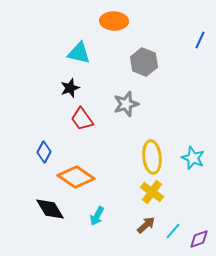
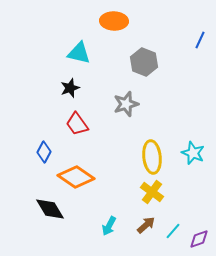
red trapezoid: moved 5 px left, 5 px down
cyan star: moved 5 px up
cyan arrow: moved 12 px right, 10 px down
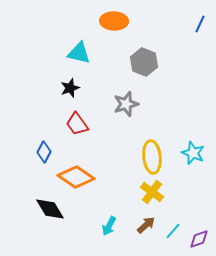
blue line: moved 16 px up
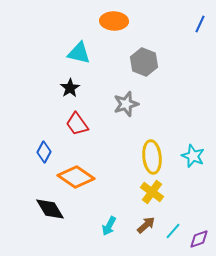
black star: rotated 12 degrees counterclockwise
cyan star: moved 3 px down
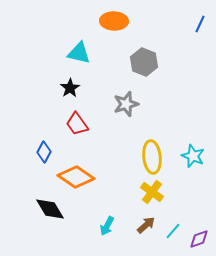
cyan arrow: moved 2 px left
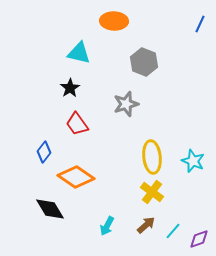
blue diamond: rotated 10 degrees clockwise
cyan star: moved 5 px down
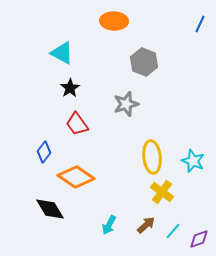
cyan triangle: moved 17 px left; rotated 15 degrees clockwise
yellow cross: moved 10 px right
cyan arrow: moved 2 px right, 1 px up
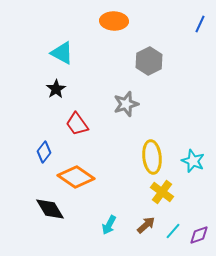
gray hexagon: moved 5 px right, 1 px up; rotated 12 degrees clockwise
black star: moved 14 px left, 1 px down
purple diamond: moved 4 px up
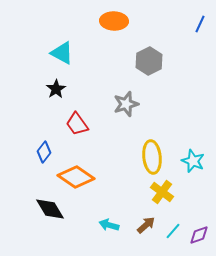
cyan arrow: rotated 78 degrees clockwise
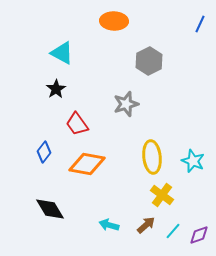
orange diamond: moved 11 px right, 13 px up; rotated 24 degrees counterclockwise
yellow cross: moved 3 px down
